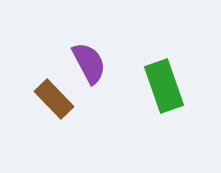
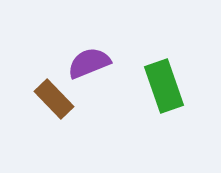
purple semicircle: rotated 84 degrees counterclockwise
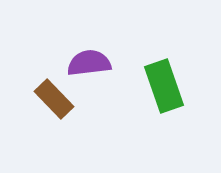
purple semicircle: rotated 15 degrees clockwise
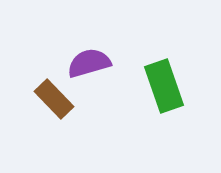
purple semicircle: rotated 9 degrees counterclockwise
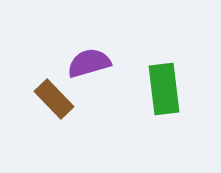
green rectangle: moved 3 px down; rotated 12 degrees clockwise
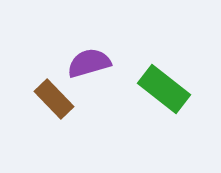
green rectangle: rotated 45 degrees counterclockwise
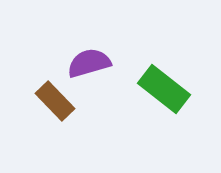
brown rectangle: moved 1 px right, 2 px down
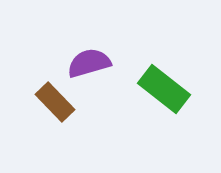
brown rectangle: moved 1 px down
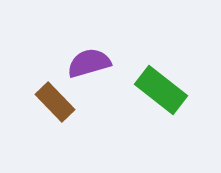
green rectangle: moved 3 px left, 1 px down
